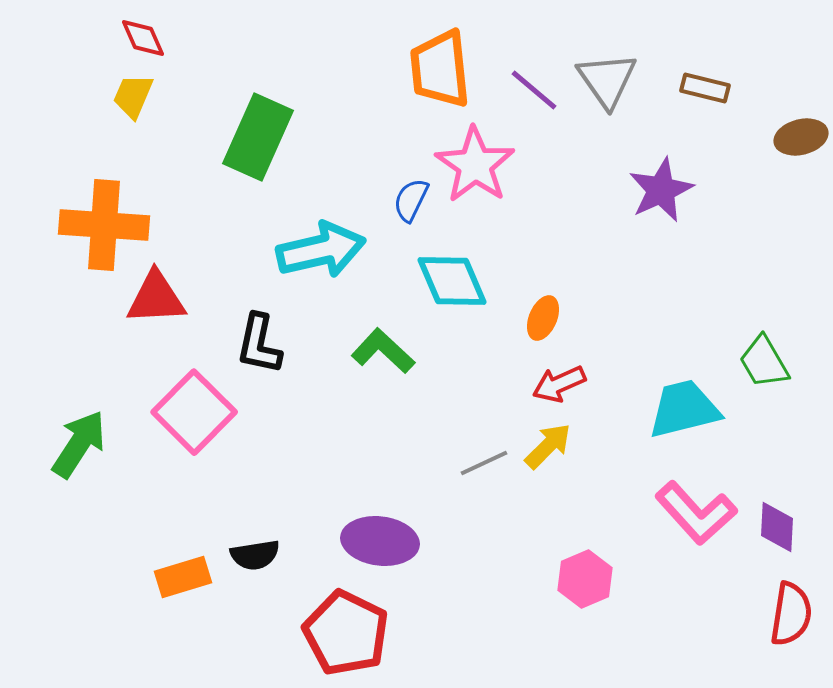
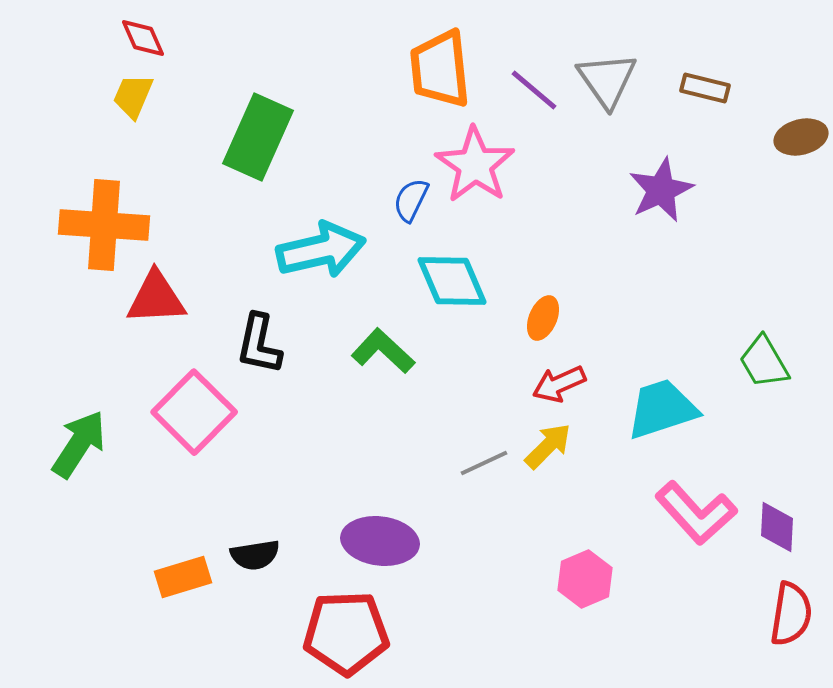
cyan trapezoid: moved 22 px left; rotated 4 degrees counterclockwise
red pentagon: rotated 28 degrees counterclockwise
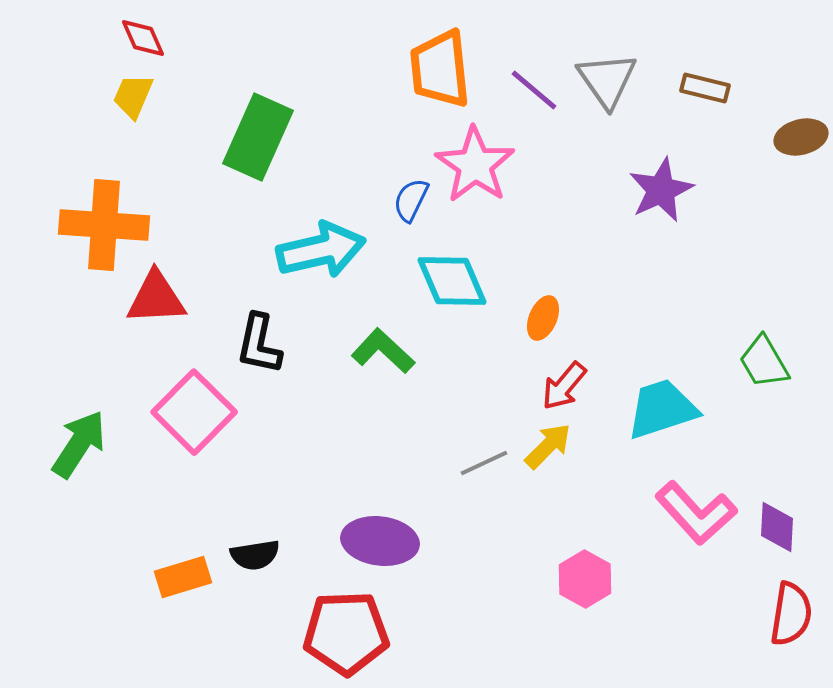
red arrow: moved 5 px right, 2 px down; rotated 26 degrees counterclockwise
pink hexagon: rotated 8 degrees counterclockwise
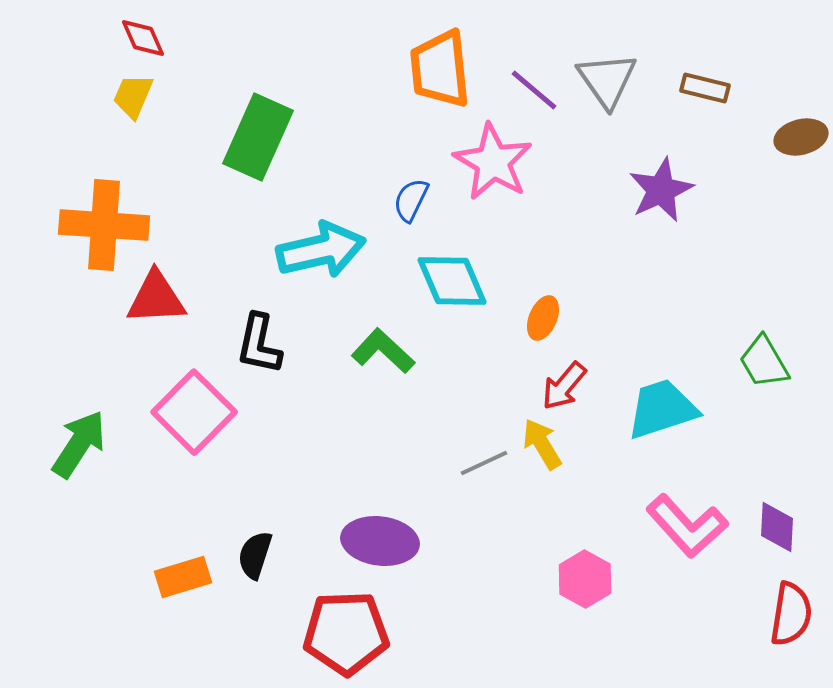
pink star: moved 18 px right, 3 px up; rotated 4 degrees counterclockwise
yellow arrow: moved 6 px left, 2 px up; rotated 76 degrees counterclockwise
pink L-shape: moved 9 px left, 13 px down
black semicircle: rotated 117 degrees clockwise
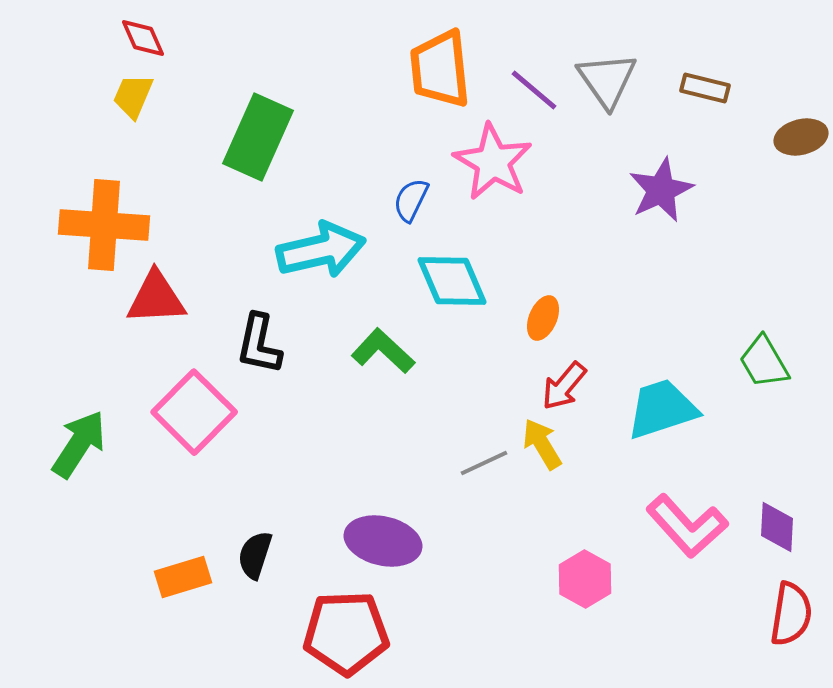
purple ellipse: moved 3 px right; rotated 6 degrees clockwise
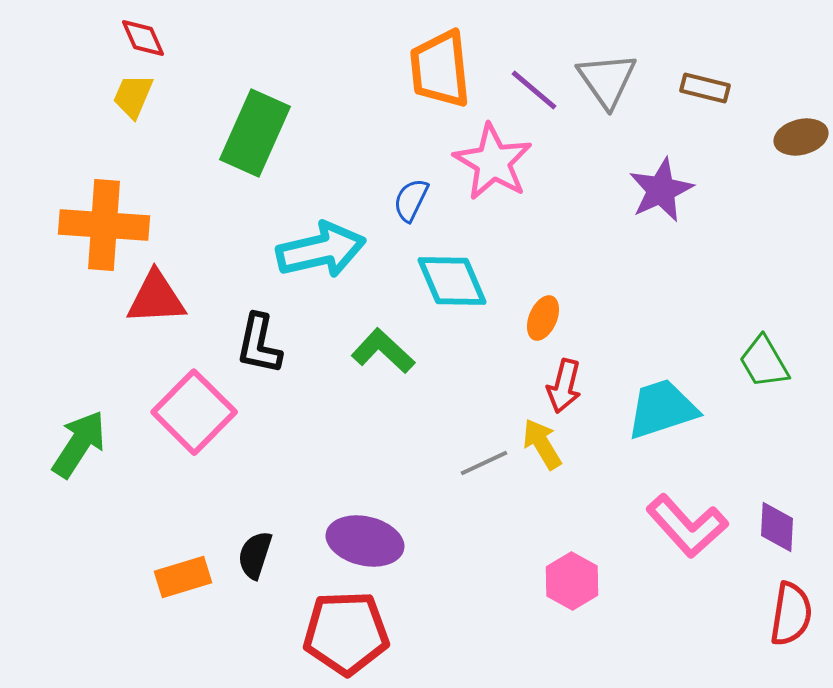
green rectangle: moved 3 px left, 4 px up
red arrow: rotated 26 degrees counterclockwise
purple ellipse: moved 18 px left
pink hexagon: moved 13 px left, 2 px down
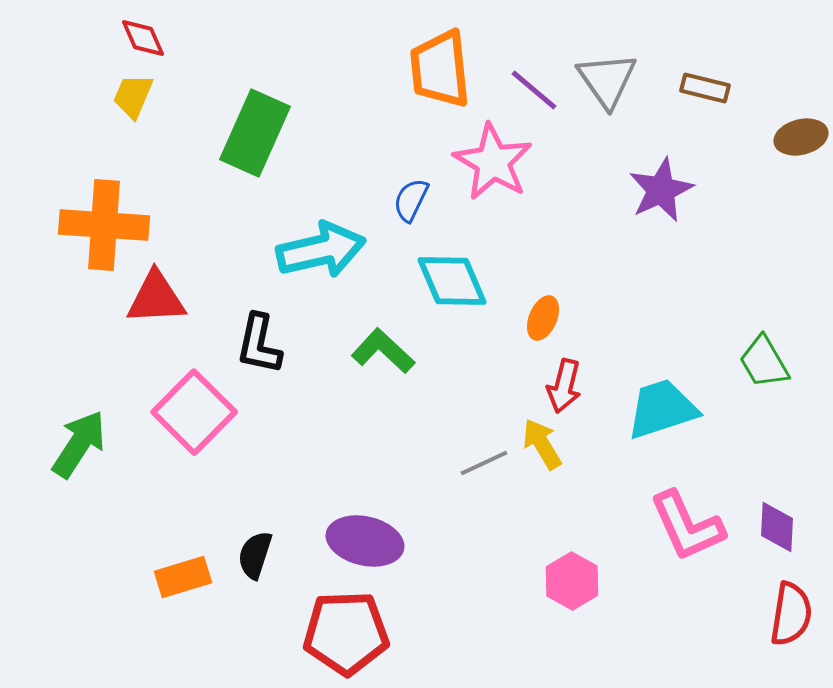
pink L-shape: rotated 18 degrees clockwise
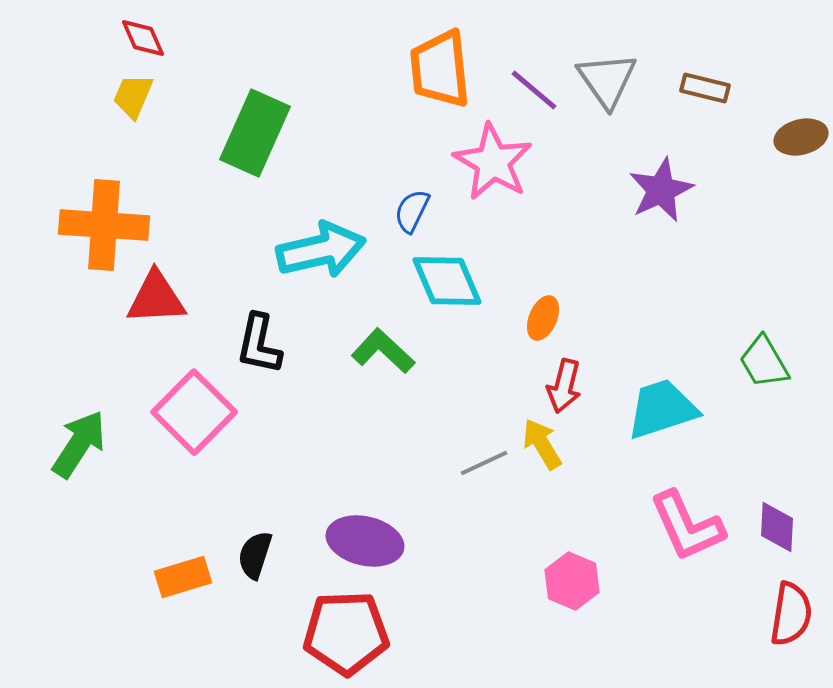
blue semicircle: moved 1 px right, 11 px down
cyan diamond: moved 5 px left
pink hexagon: rotated 6 degrees counterclockwise
